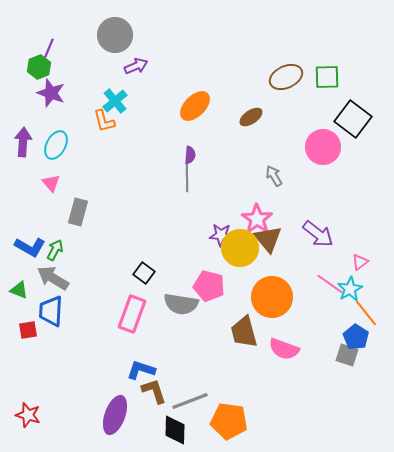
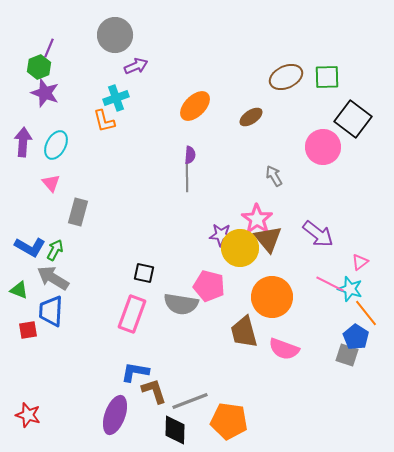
purple star at (51, 93): moved 6 px left
cyan cross at (115, 101): moved 1 px right, 3 px up; rotated 20 degrees clockwise
black square at (144, 273): rotated 25 degrees counterclockwise
pink line at (330, 284): rotated 8 degrees counterclockwise
cyan star at (350, 289): rotated 25 degrees counterclockwise
blue L-shape at (141, 370): moved 6 px left, 2 px down; rotated 8 degrees counterclockwise
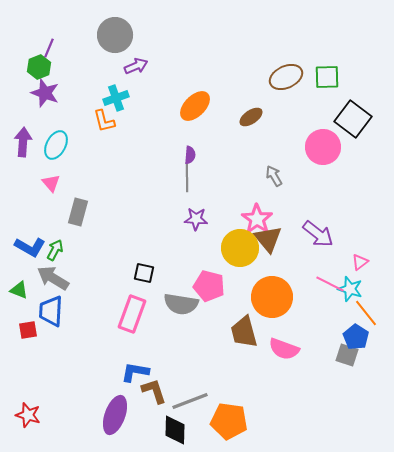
purple star at (221, 235): moved 25 px left, 16 px up
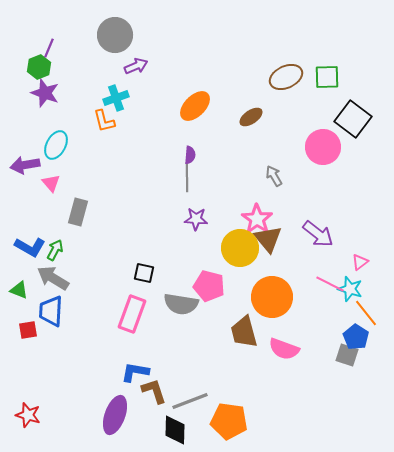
purple arrow at (23, 142): moved 2 px right, 23 px down; rotated 104 degrees counterclockwise
